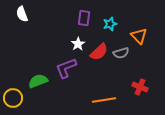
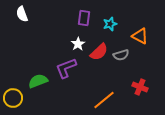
orange triangle: moved 1 px right; rotated 18 degrees counterclockwise
gray semicircle: moved 2 px down
orange line: rotated 30 degrees counterclockwise
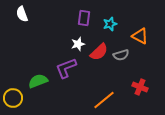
white star: rotated 16 degrees clockwise
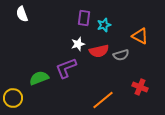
cyan star: moved 6 px left, 1 px down
red semicircle: moved 1 px up; rotated 30 degrees clockwise
green semicircle: moved 1 px right, 3 px up
orange line: moved 1 px left
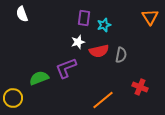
orange triangle: moved 10 px right, 19 px up; rotated 30 degrees clockwise
white star: moved 2 px up
gray semicircle: rotated 63 degrees counterclockwise
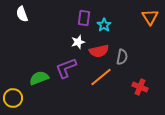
cyan star: rotated 16 degrees counterclockwise
gray semicircle: moved 1 px right, 2 px down
orange line: moved 2 px left, 23 px up
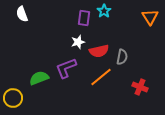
cyan star: moved 14 px up
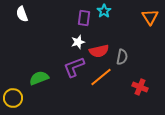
purple L-shape: moved 8 px right, 1 px up
